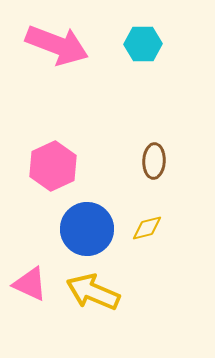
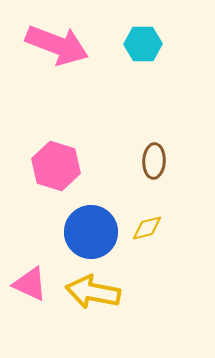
pink hexagon: moved 3 px right; rotated 18 degrees counterclockwise
blue circle: moved 4 px right, 3 px down
yellow arrow: rotated 12 degrees counterclockwise
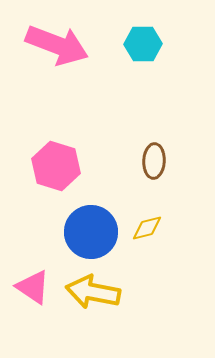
pink triangle: moved 3 px right, 3 px down; rotated 9 degrees clockwise
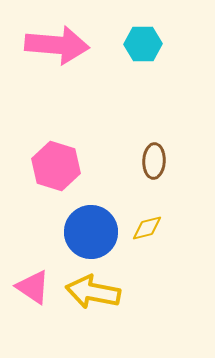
pink arrow: rotated 16 degrees counterclockwise
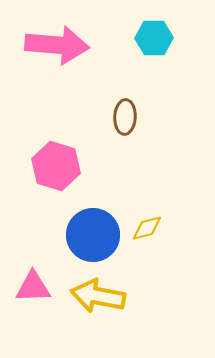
cyan hexagon: moved 11 px right, 6 px up
brown ellipse: moved 29 px left, 44 px up
blue circle: moved 2 px right, 3 px down
pink triangle: rotated 36 degrees counterclockwise
yellow arrow: moved 5 px right, 4 px down
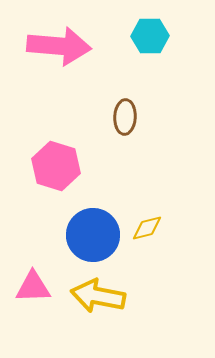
cyan hexagon: moved 4 px left, 2 px up
pink arrow: moved 2 px right, 1 px down
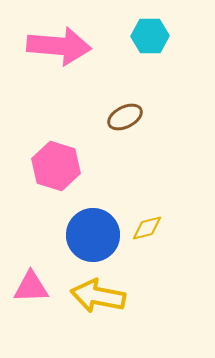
brown ellipse: rotated 60 degrees clockwise
pink triangle: moved 2 px left
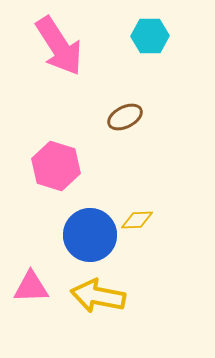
pink arrow: rotated 52 degrees clockwise
yellow diamond: moved 10 px left, 8 px up; rotated 12 degrees clockwise
blue circle: moved 3 px left
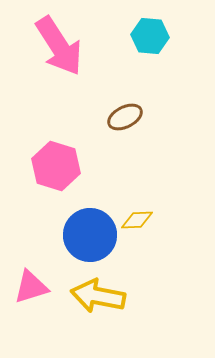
cyan hexagon: rotated 6 degrees clockwise
pink triangle: rotated 15 degrees counterclockwise
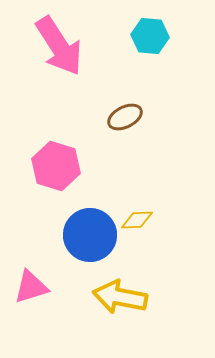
yellow arrow: moved 22 px right, 1 px down
